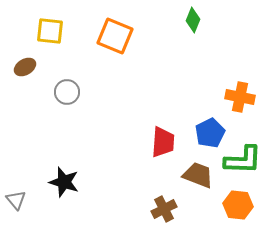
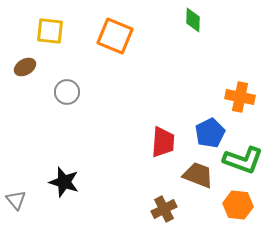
green diamond: rotated 20 degrees counterclockwise
green L-shape: rotated 18 degrees clockwise
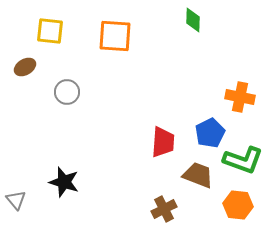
orange square: rotated 18 degrees counterclockwise
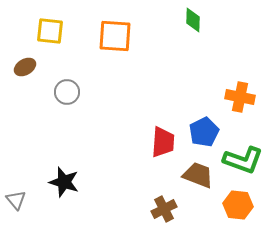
blue pentagon: moved 6 px left, 1 px up
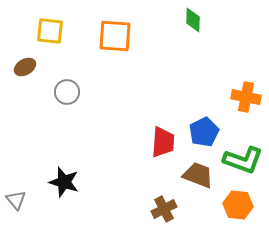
orange cross: moved 6 px right
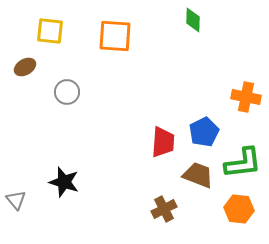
green L-shape: moved 3 px down; rotated 27 degrees counterclockwise
orange hexagon: moved 1 px right, 4 px down
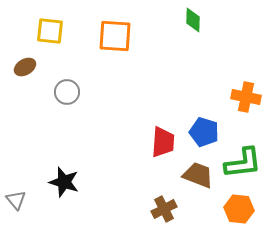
blue pentagon: rotated 28 degrees counterclockwise
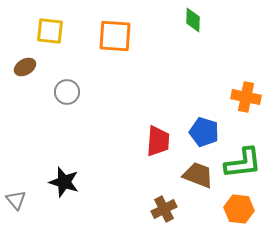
red trapezoid: moved 5 px left, 1 px up
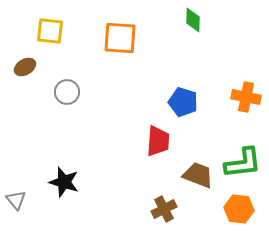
orange square: moved 5 px right, 2 px down
blue pentagon: moved 21 px left, 30 px up
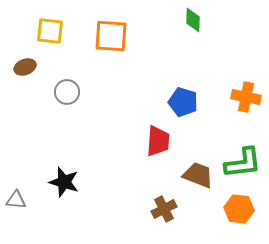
orange square: moved 9 px left, 2 px up
brown ellipse: rotated 10 degrees clockwise
gray triangle: rotated 45 degrees counterclockwise
